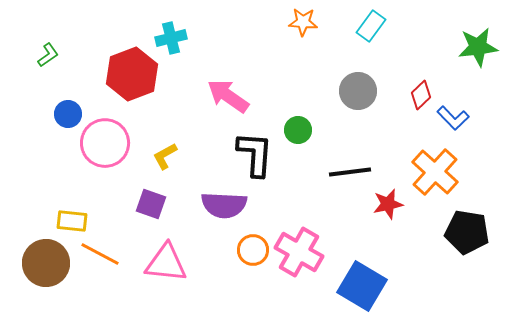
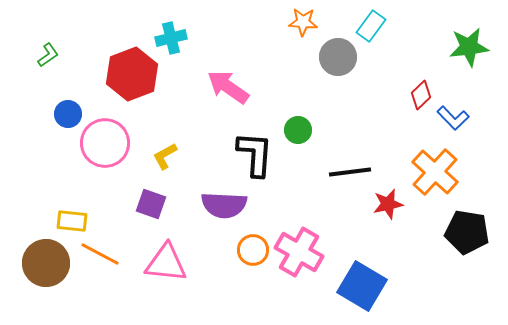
green star: moved 9 px left
gray circle: moved 20 px left, 34 px up
pink arrow: moved 9 px up
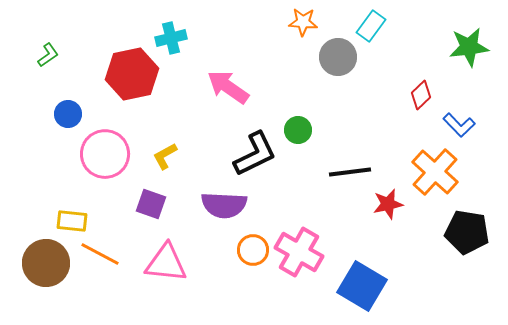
red hexagon: rotated 9 degrees clockwise
blue L-shape: moved 6 px right, 7 px down
pink circle: moved 11 px down
black L-shape: rotated 60 degrees clockwise
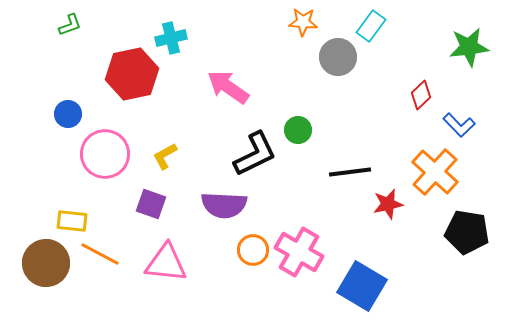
green L-shape: moved 22 px right, 30 px up; rotated 15 degrees clockwise
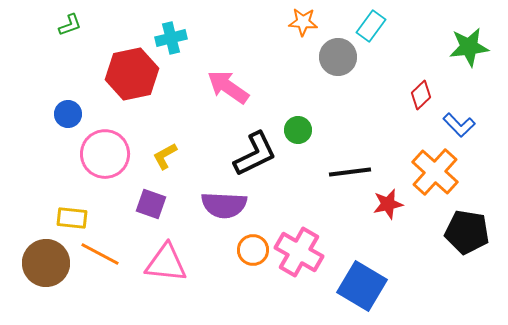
yellow rectangle: moved 3 px up
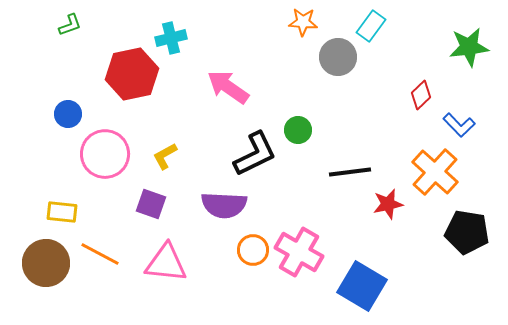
yellow rectangle: moved 10 px left, 6 px up
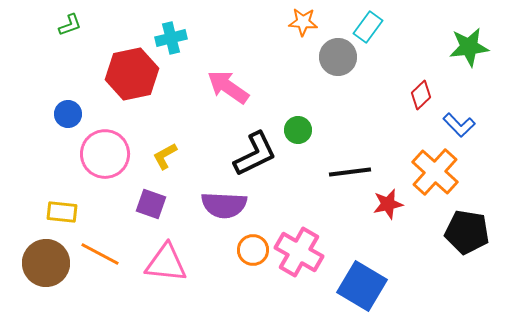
cyan rectangle: moved 3 px left, 1 px down
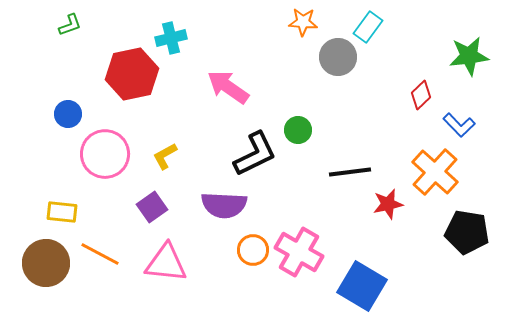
green star: moved 9 px down
purple square: moved 1 px right, 3 px down; rotated 36 degrees clockwise
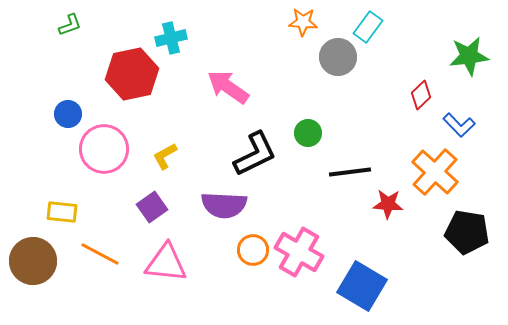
green circle: moved 10 px right, 3 px down
pink circle: moved 1 px left, 5 px up
red star: rotated 16 degrees clockwise
brown circle: moved 13 px left, 2 px up
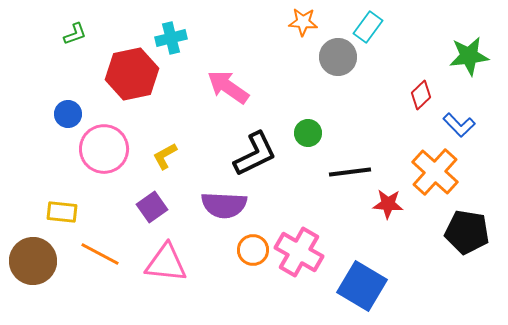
green L-shape: moved 5 px right, 9 px down
